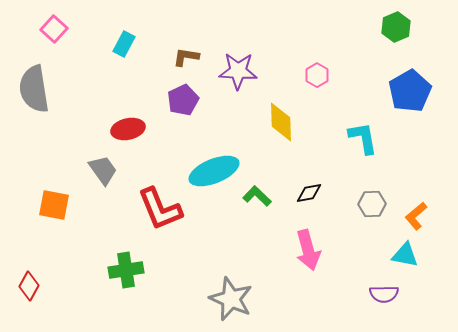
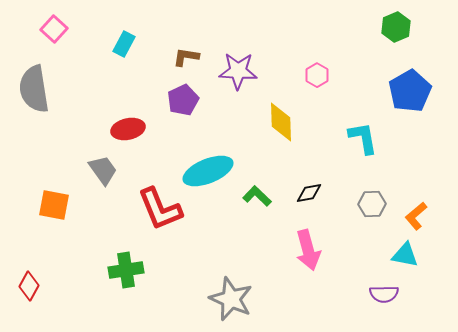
cyan ellipse: moved 6 px left
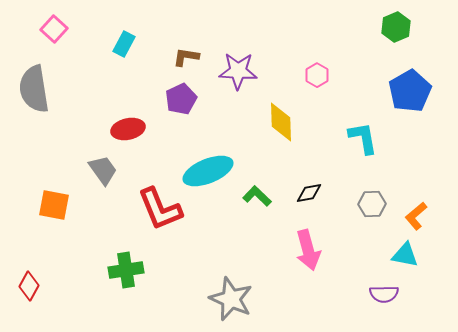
purple pentagon: moved 2 px left, 1 px up
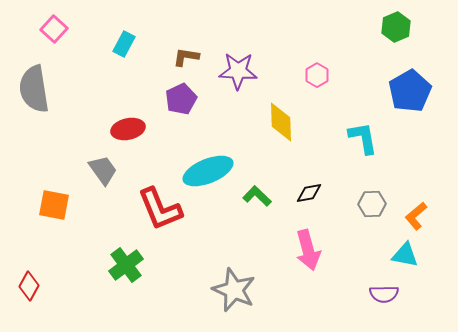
green cross: moved 5 px up; rotated 28 degrees counterclockwise
gray star: moved 3 px right, 9 px up
